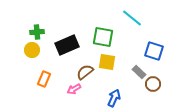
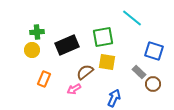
green square: rotated 20 degrees counterclockwise
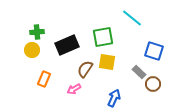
brown semicircle: moved 3 px up; rotated 18 degrees counterclockwise
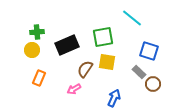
blue square: moved 5 px left
orange rectangle: moved 5 px left, 1 px up
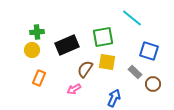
gray rectangle: moved 4 px left
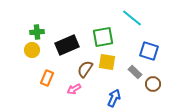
orange rectangle: moved 8 px right
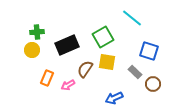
green square: rotated 20 degrees counterclockwise
pink arrow: moved 6 px left, 4 px up
blue arrow: rotated 138 degrees counterclockwise
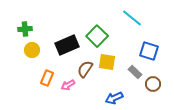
green cross: moved 12 px left, 3 px up
green square: moved 6 px left, 1 px up; rotated 15 degrees counterclockwise
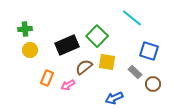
yellow circle: moved 2 px left
brown semicircle: moved 1 px left, 2 px up; rotated 18 degrees clockwise
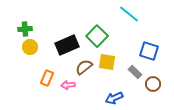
cyan line: moved 3 px left, 4 px up
yellow circle: moved 3 px up
pink arrow: rotated 24 degrees clockwise
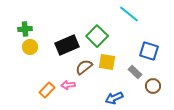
orange rectangle: moved 12 px down; rotated 21 degrees clockwise
brown circle: moved 2 px down
